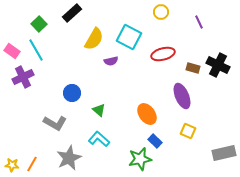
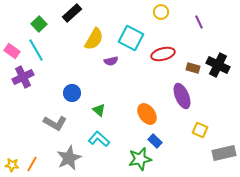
cyan square: moved 2 px right, 1 px down
yellow square: moved 12 px right, 1 px up
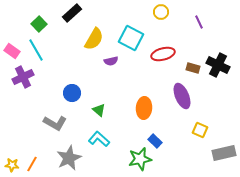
orange ellipse: moved 3 px left, 6 px up; rotated 40 degrees clockwise
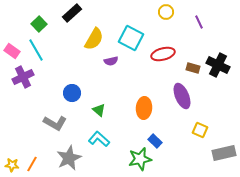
yellow circle: moved 5 px right
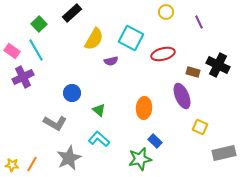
brown rectangle: moved 4 px down
yellow square: moved 3 px up
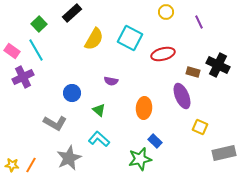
cyan square: moved 1 px left
purple semicircle: moved 20 px down; rotated 24 degrees clockwise
orange line: moved 1 px left, 1 px down
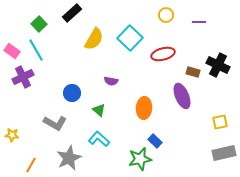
yellow circle: moved 3 px down
purple line: rotated 64 degrees counterclockwise
cyan square: rotated 15 degrees clockwise
yellow square: moved 20 px right, 5 px up; rotated 35 degrees counterclockwise
yellow star: moved 30 px up
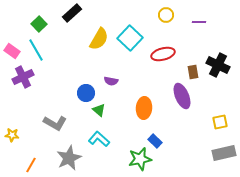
yellow semicircle: moved 5 px right
brown rectangle: rotated 64 degrees clockwise
blue circle: moved 14 px right
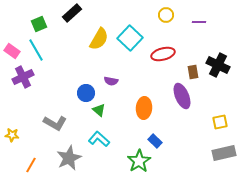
green square: rotated 21 degrees clockwise
green star: moved 1 px left, 2 px down; rotated 20 degrees counterclockwise
